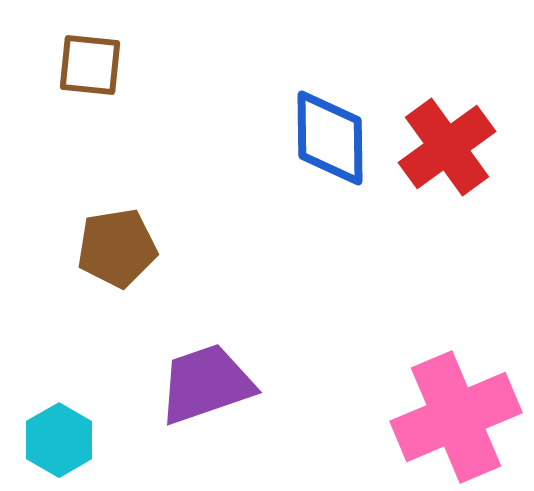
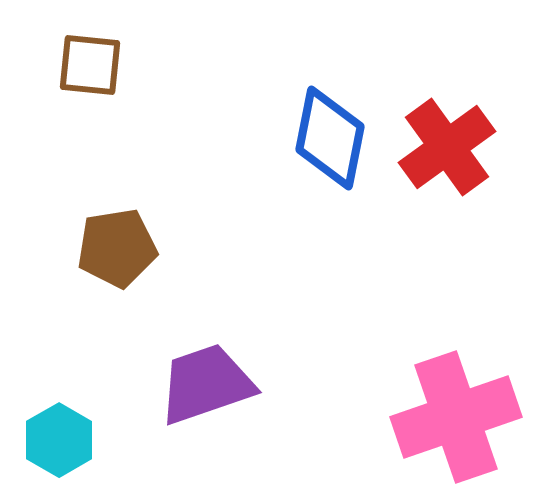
blue diamond: rotated 12 degrees clockwise
pink cross: rotated 4 degrees clockwise
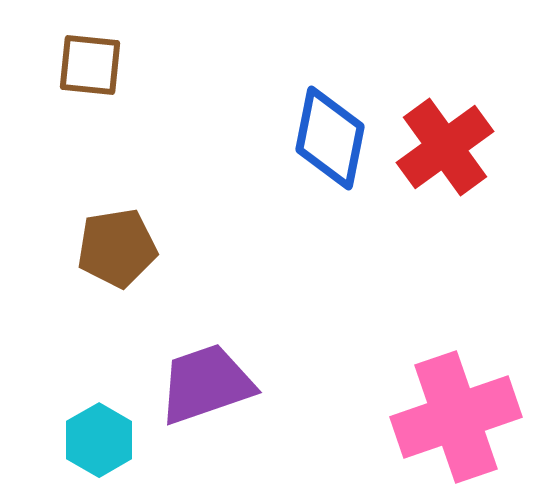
red cross: moved 2 px left
cyan hexagon: moved 40 px right
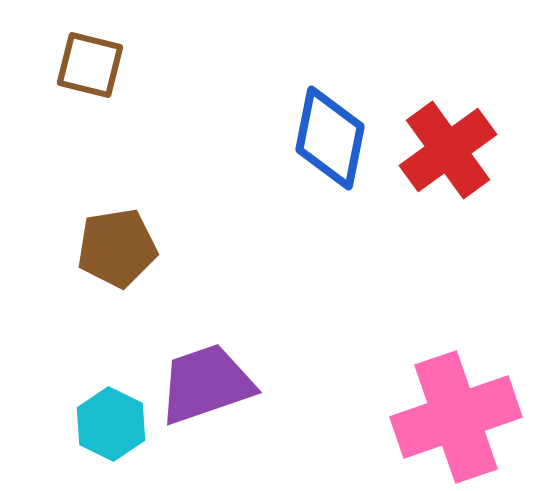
brown square: rotated 8 degrees clockwise
red cross: moved 3 px right, 3 px down
cyan hexagon: moved 12 px right, 16 px up; rotated 4 degrees counterclockwise
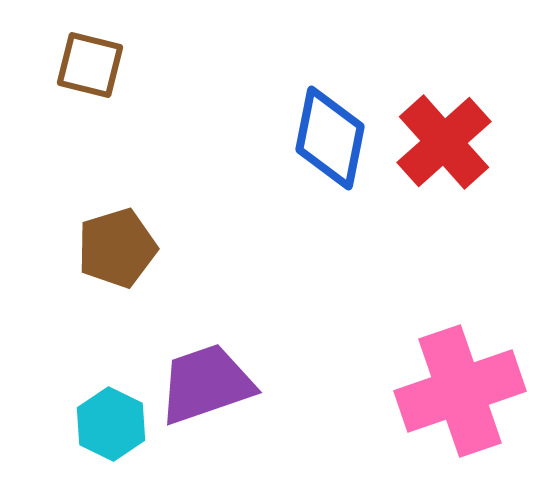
red cross: moved 4 px left, 8 px up; rotated 6 degrees counterclockwise
brown pentagon: rotated 8 degrees counterclockwise
pink cross: moved 4 px right, 26 px up
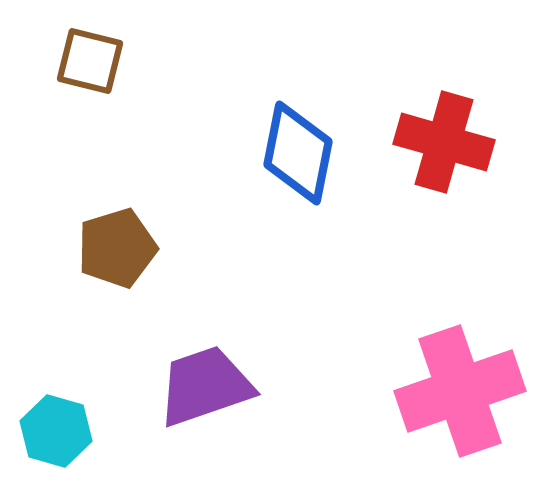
brown square: moved 4 px up
blue diamond: moved 32 px left, 15 px down
red cross: rotated 32 degrees counterclockwise
purple trapezoid: moved 1 px left, 2 px down
cyan hexagon: moved 55 px left, 7 px down; rotated 10 degrees counterclockwise
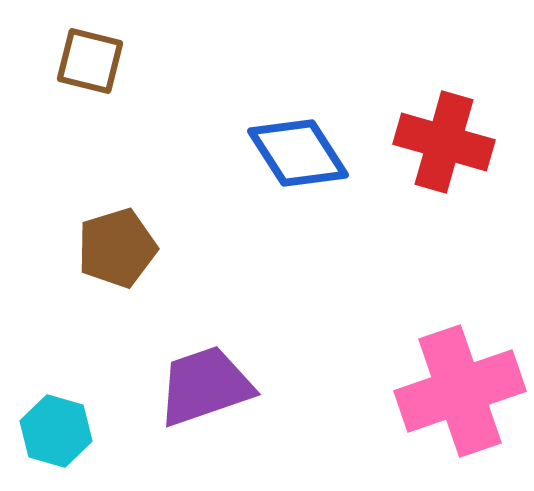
blue diamond: rotated 44 degrees counterclockwise
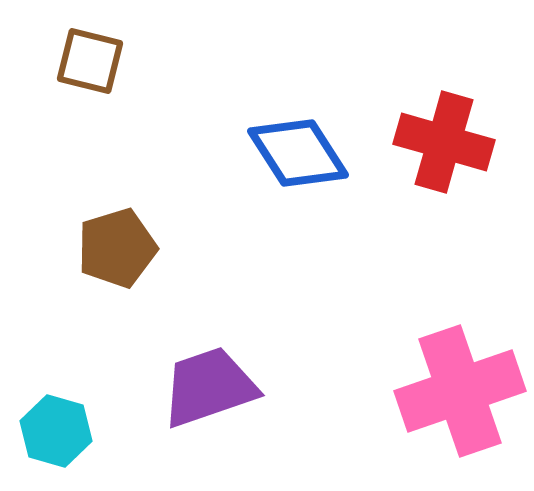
purple trapezoid: moved 4 px right, 1 px down
